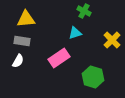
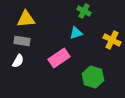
cyan triangle: moved 1 px right
yellow cross: rotated 18 degrees counterclockwise
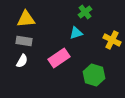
green cross: moved 1 px right, 1 px down; rotated 24 degrees clockwise
gray rectangle: moved 2 px right
white semicircle: moved 4 px right
green hexagon: moved 1 px right, 2 px up
